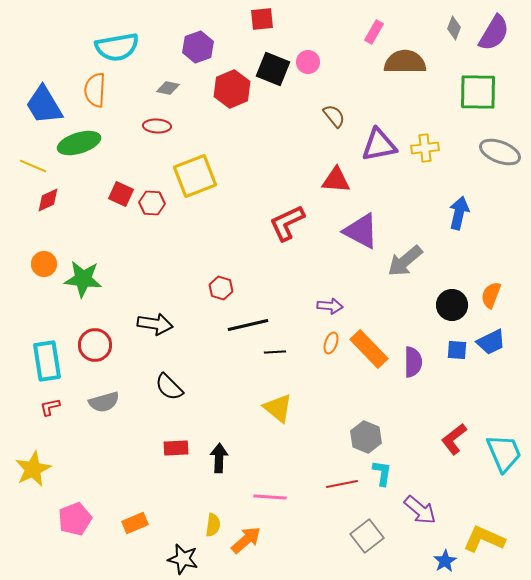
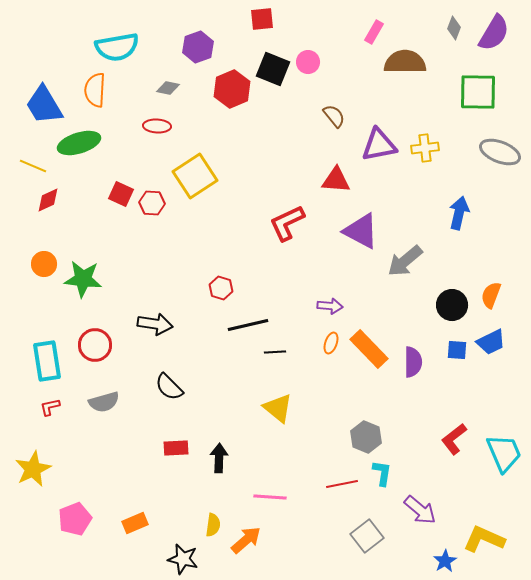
yellow square at (195, 176): rotated 12 degrees counterclockwise
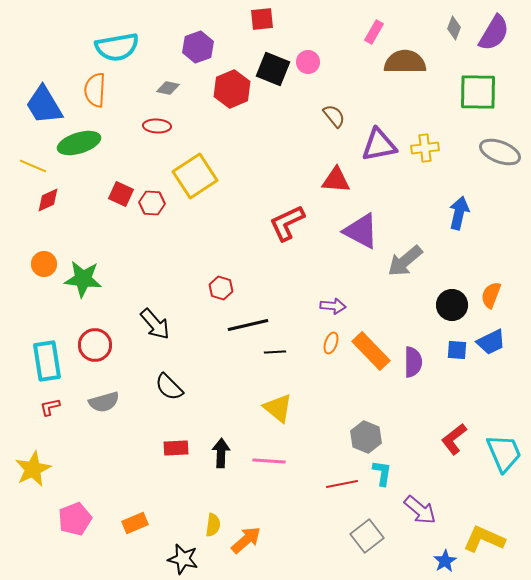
purple arrow at (330, 306): moved 3 px right
black arrow at (155, 324): rotated 40 degrees clockwise
orange rectangle at (369, 349): moved 2 px right, 2 px down
black arrow at (219, 458): moved 2 px right, 5 px up
pink line at (270, 497): moved 1 px left, 36 px up
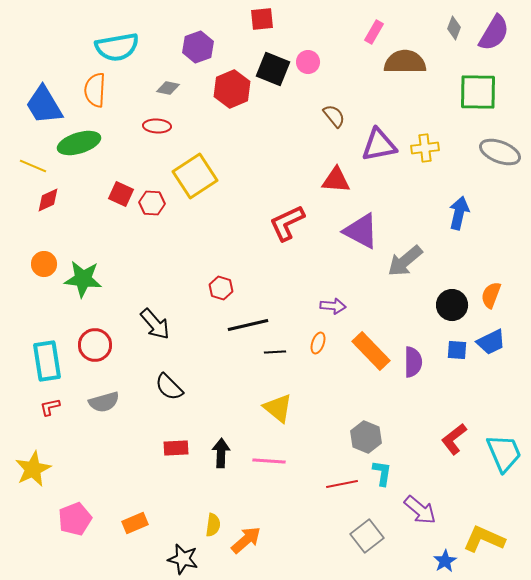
orange ellipse at (331, 343): moved 13 px left
